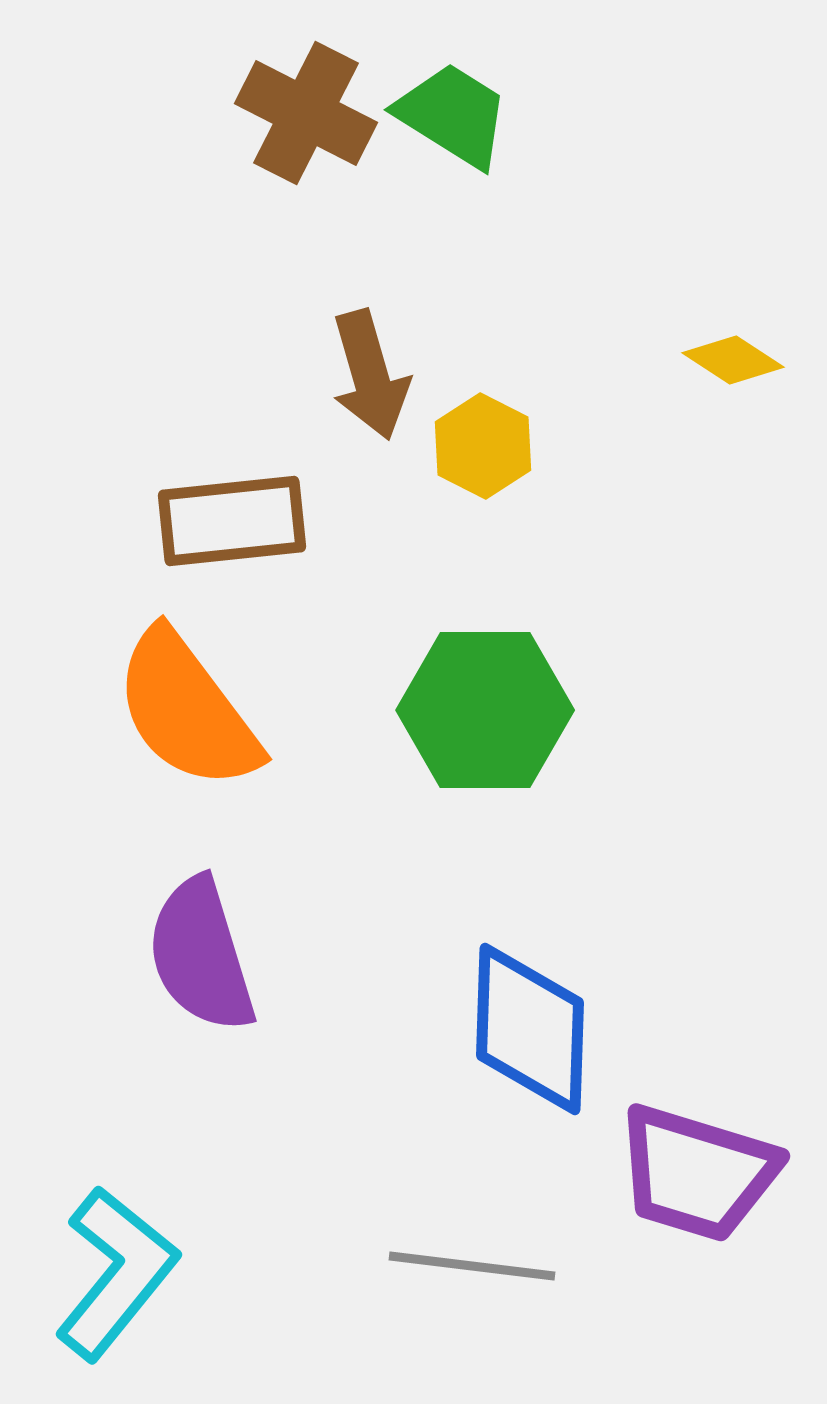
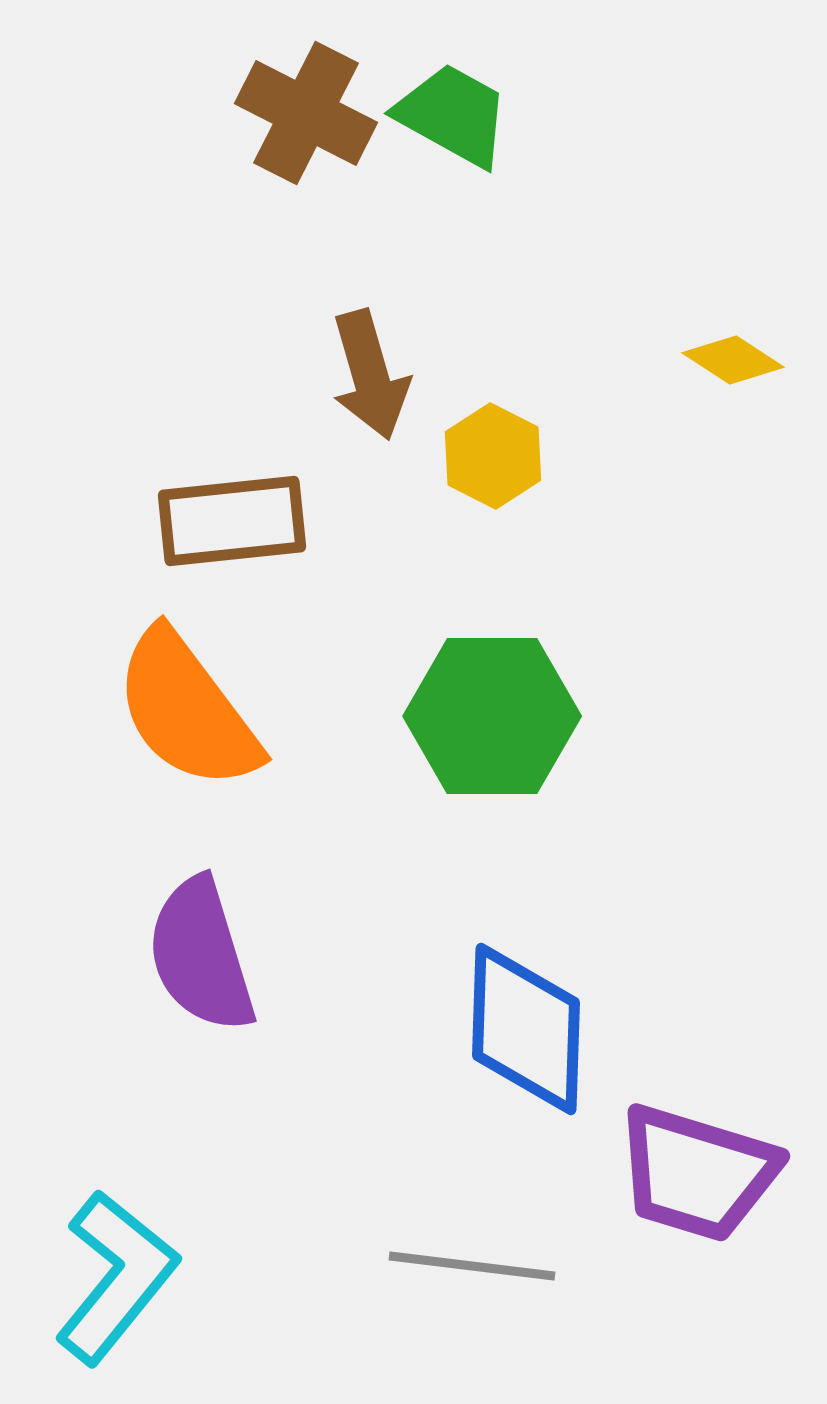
green trapezoid: rotated 3 degrees counterclockwise
yellow hexagon: moved 10 px right, 10 px down
green hexagon: moved 7 px right, 6 px down
blue diamond: moved 4 px left
cyan L-shape: moved 4 px down
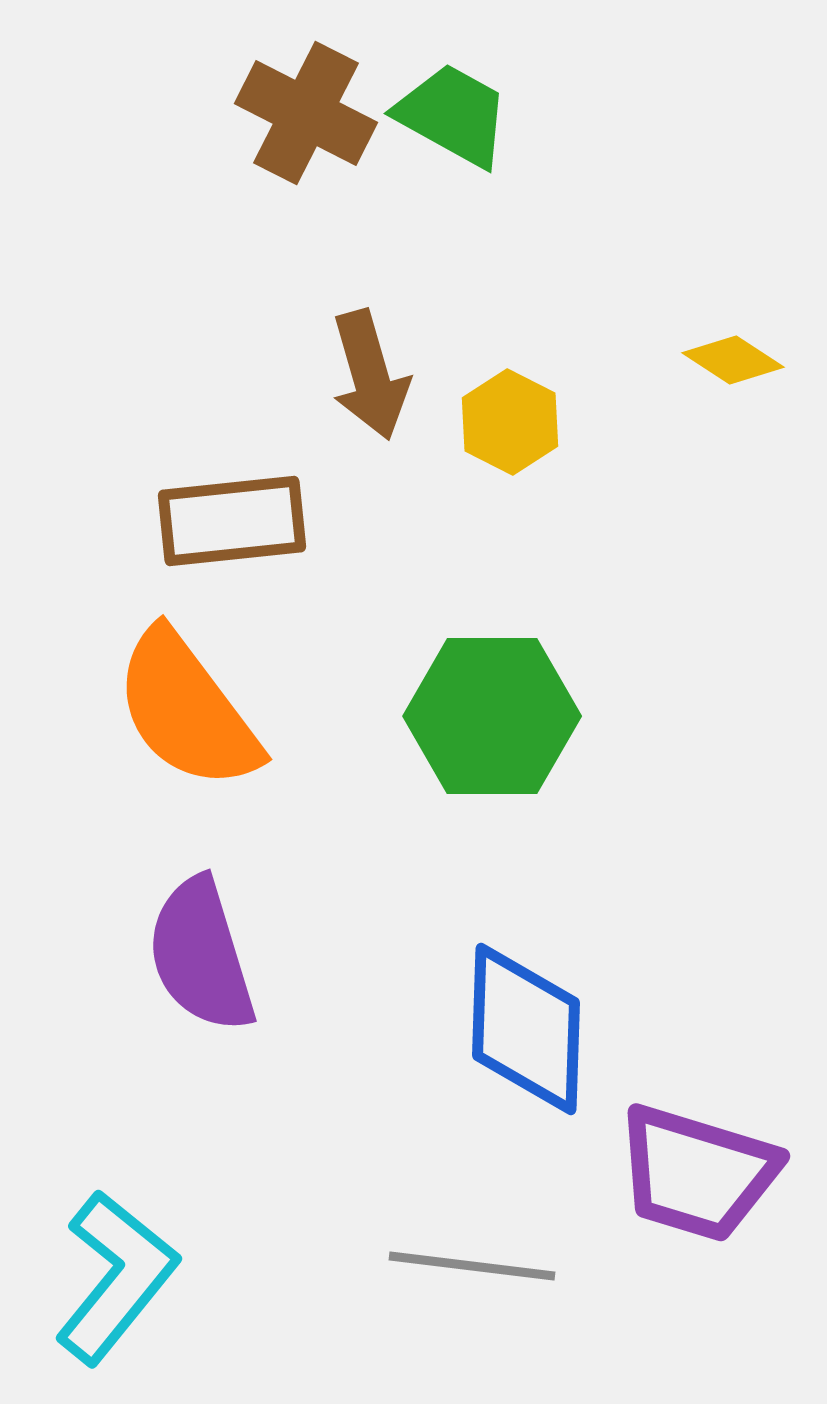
yellow hexagon: moved 17 px right, 34 px up
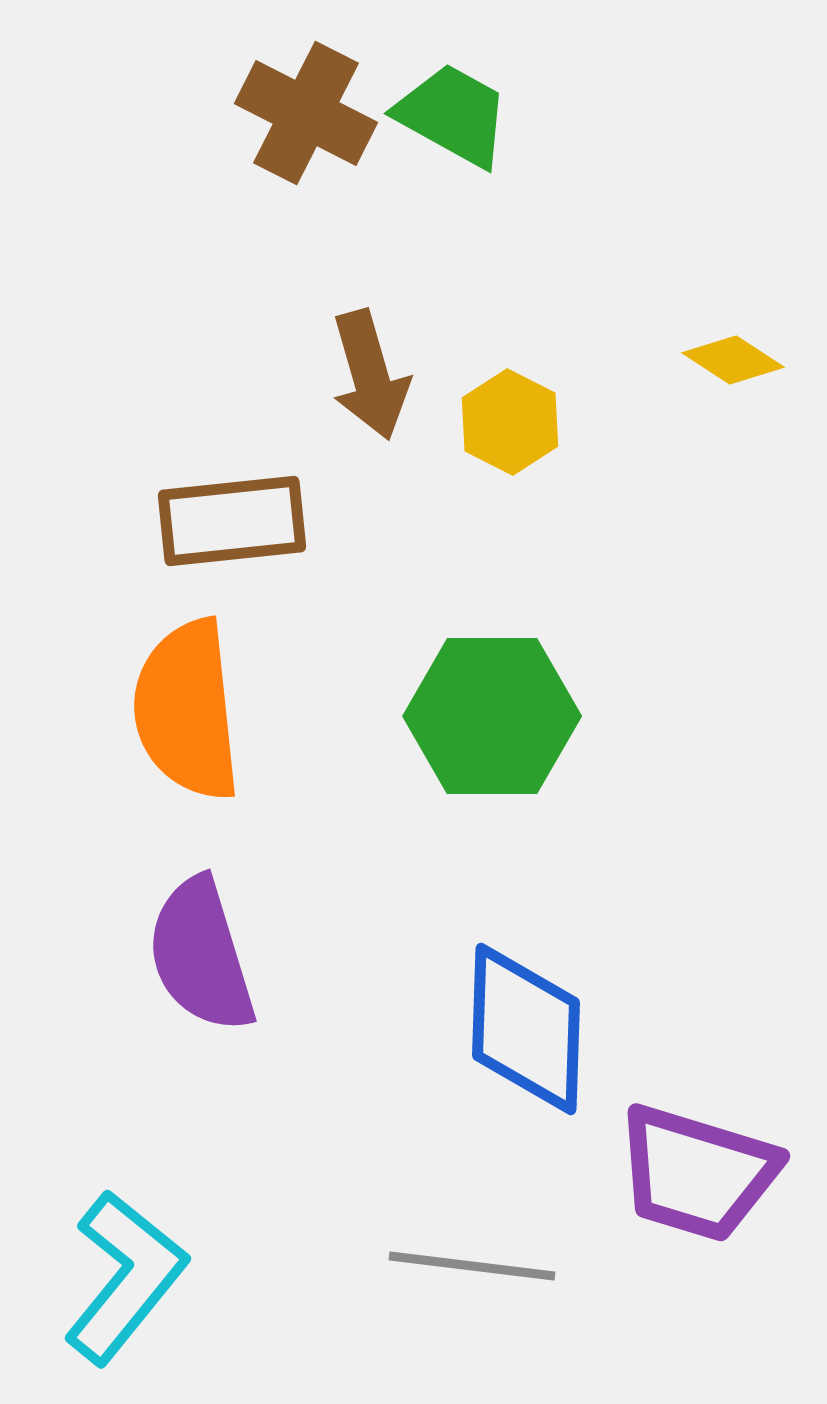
orange semicircle: rotated 31 degrees clockwise
cyan L-shape: moved 9 px right
